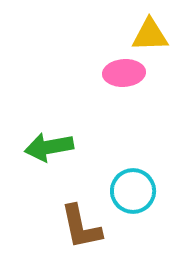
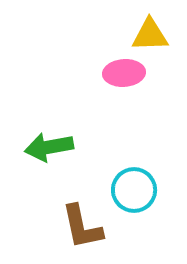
cyan circle: moved 1 px right, 1 px up
brown L-shape: moved 1 px right
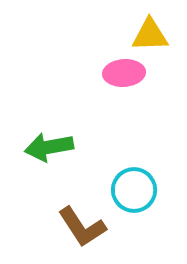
brown L-shape: rotated 21 degrees counterclockwise
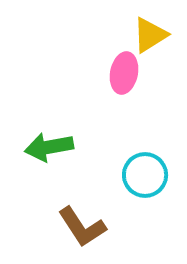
yellow triangle: rotated 30 degrees counterclockwise
pink ellipse: rotated 75 degrees counterclockwise
cyan circle: moved 11 px right, 15 px up
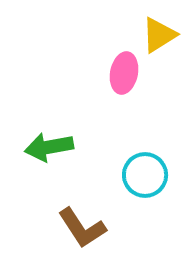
yellow triangle: moved 9 px right
brown L-shape: moved 1 px down
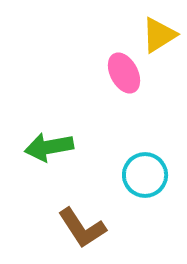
pink ellipse: rotated 39 degrees counterclockwise
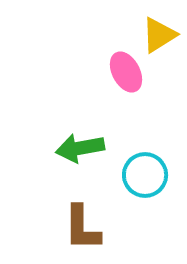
pink ellipse: moved 2 px right, 1 px up
green arrow: moved 31 px right, 1 px down
brown L-shape: rotated 33 degrees clockwise
